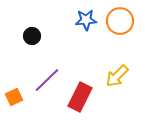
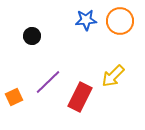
yellow arrow: moved 4 px left
purple line: moved 1 px right, 2 px down
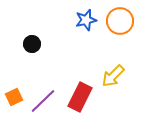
blue star: rotated 10 degrees counterclockwise
black circle: moved 8 px down
purple line: moved 5 px left, 19 px down
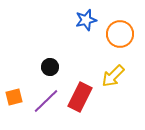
orange circle: moved 13 px down
black circle: moved 18 px right, 23 px down
orange square: rotated 12 degrees clockwise
purple line: moved 3 px right
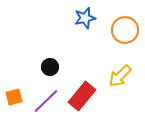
blue star: moved 1 px left, 2 px up
orange circle: moved 5 px right, 4 px up
yellow arrow: moved 7 px right
red rectangle: moved 2 px right, 1 px up; rotated 12 degrees clockwise
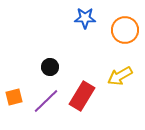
blue star: rotated 15 degrees clockwise
yellow arrow: rotated 15 degrees clockwise
red rectangle: rotated 8 degrees counterclockwise
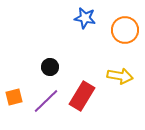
blue star: rotated 10 degrees clockwise
yellow arrow: rotated 140 degrees counterclockwise
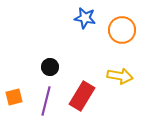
orange circle: moved 3 px left
purple line: rotated 32 degrees counterclockwise
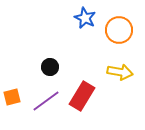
blue star: rotated 15 degrees clockwise
orange circle: moved 3 px left
yellow arrow: moved 4 px up
orange square: moved 2 px left
purple line: rotated 40 degrees clockwise
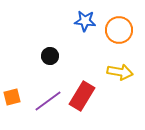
blue star: moved 3 px down; rotated 20 degrees counterclockwise
black circle: moved 11 px up
purple line: moved 2 px right
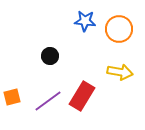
orange circle: moved 1 px up
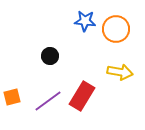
orange circle: moved 3 px left
